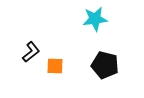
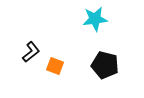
orange square: rotated 18 degrees clockwise
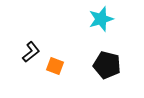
cyan star: moved 6 px right; rotated 10 degrees counterclockwise
black pentagon: moved 2 px right
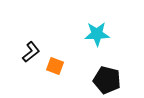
cyan star: moved 4 px left, 15 px down; rotated 15 degrees clockwise
black pentagon: moved 15 px down
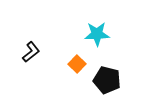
orange square: moved 22 px right, 2 px up; rotated 24 degrees clockwise
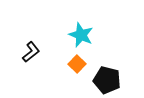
cyan star: moved 16 px left, 1 px down; rotated 25 degrees clockwise
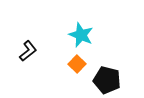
black L-shape: moved 3 px left, 1 px up
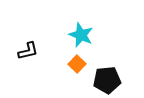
black L-shape: rotated 25 degrees clockwise
black pentagon: rotated 20 degrees counterclockwise
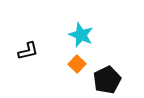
black pentagon: rotated 20 degrees counterclockwise
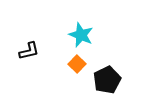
black L-shape: moved 1 px right
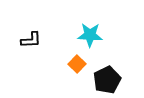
cyan star: moved 9 px right; rotated 20 degrees counterclockwise
black L-shape: moved 2 px right, 11 px up; rotated 10 degrees clockwise
